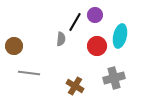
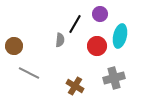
purple circle: moved 5 px right, 1 px up
black line: moved 2 px down
gray semicircle: moved 1 px left, 1 px down
gray line: rotated 20 degrees clockwise
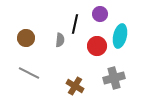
black line: rotated 18 degrees counterclockwise
brown circle: moved 12 px right, 8 px up
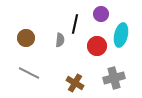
purple circle: moved 1 px right
cyan ellipse: moved 1 px right, 1 px up
brown cross: moved 3 px up
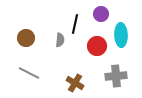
cyan ellipse: rotated 15 degrees counterclockwise
gray cross: moved 2 px right, 2 px up; rotated 10 degrees clockwise
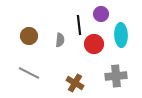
black line: moved 4 px right, 1 px down; rotated 18 degrees counterclockwise
brown circle: moved 3 px right, 2 px up
red circle: moved 3 px left, 2 px up
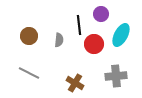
cyan ellipse: rotated 30 degrees clockwise
gray semicircle: moved 1 px left
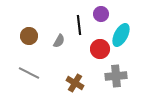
gray semicircle: moved 1 px down; rotated 24 degrees clockwise
red circle: moved 6 px right, 5 px down
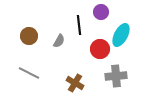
purple circle: moved 2 px up
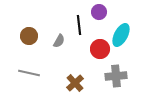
purple circle: moved 2 px left
gray line: rotated 15 degrees counterclockwise
brown cross: rotated 18 degrees clockwise
